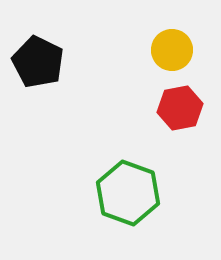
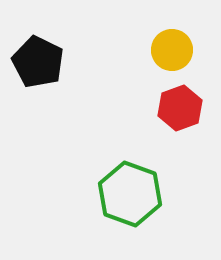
red hexagon: rotated 9 degrees counterclockwise
green hexagon: moved 2 px right, 1 px down
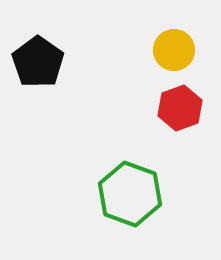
yellow circle: moved 2 px right
black pentagon: rotated 9 degrees clockwise
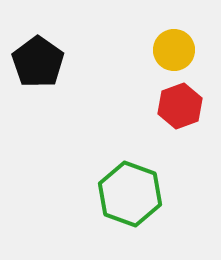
red hexagon: moved 2 px up
